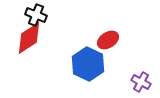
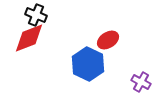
red diamond: rotated 12 degrees clockwise
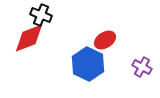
black cross: moved 5 px right
red ellipse: moved 3 px left
purple cross: moved 1 px right, 15 px up
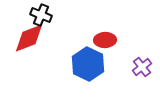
red ellipse: rotated 30 degrees clockwise
purple cross: rotated 24 degrees clockwise
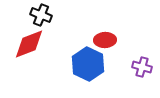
red diamond: moved 6 px down
purple cross: rotated 36 degrees counterclockwise
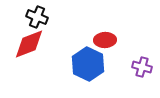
black cross: moved 4 px left, 2 px down
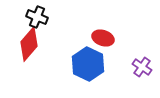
red ellipse: moved 2 px left, 2 px up; rotated 20 degrees clockwise
red diamond: rotated 28 degrees counterclockwise
purple cross: rotated 18 degrees clockwise
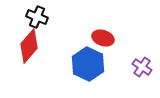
red diamond: moved 2 px down
